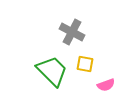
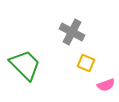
yellow square: moved 1 px right, 1 px up; rotated 12 degrees clockwise
green trapezoid: moved 27 px left, 6 px up
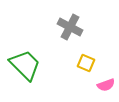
gray cross: moved 2 px left, 5 px up
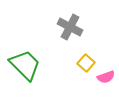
yellow square: rotated 18 degrees clockwise
pink semicircle: moved 8 px up
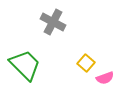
gray cross: moved 17 px left, 5 px up
pink semicircle: moved 1 px left, 1 px down
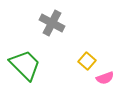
gray cross: moved 1 px left, 1 px down
yellow square: moved 1 px right, 2 px up
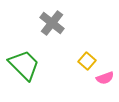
gray cross: rotated 10 degrees clockwise
green trapezoid: moved 1 px left
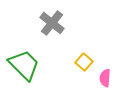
yellow square: moved 3 px left, 1 px down
pink semicircle: rotated 114 degrees clockwise
